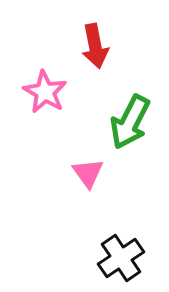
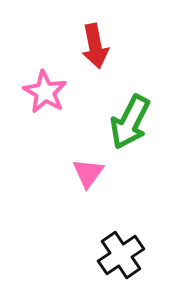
pink triangle: rotated 12 degrees clockwise
black cross: moved 3 px up
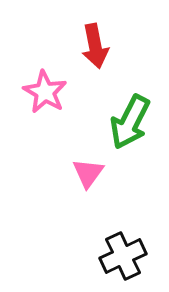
black cross: moved 2 px right, 1 px down; rotated 9 degrees clockwise
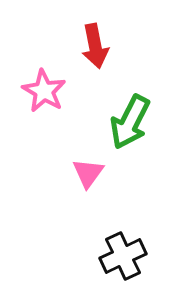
pink star: moved 1 px left, 1 px up
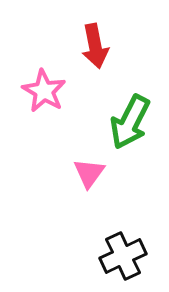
pink triangle: moved 1 px right
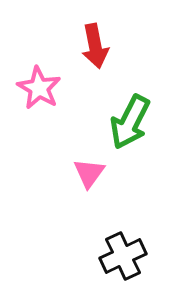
pink star: moved 5 px left, 3 px up
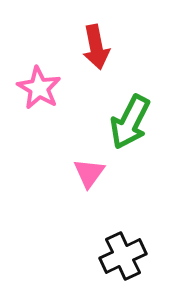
red arrow: moved 1 px right, 1 px down
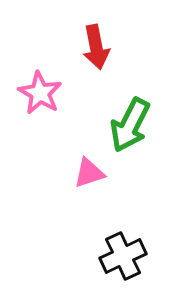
pink star: moved 1 px right, 5 px down
green arrow: moved 3 px down
pink triangle: rotated 36 degrees clockwise
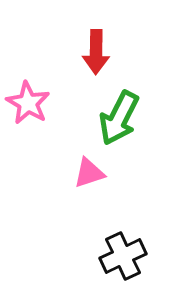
red arrow: moved 5 px down; rotated 12 degrees clockwise
pink star: moved 12 px left, 10 px down
green arrow: moved 11 px left, 7 px up
